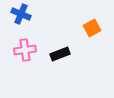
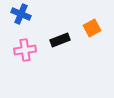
black rectangle: moved 14 px up
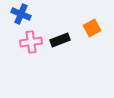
pink cross: moved 6 px right, 8 px up
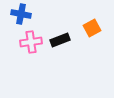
blue cross: rotated 12 degrees counterclockwise
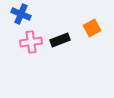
blue cross: rotated 12 degrees clockwise
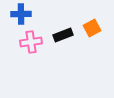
blue cross: rotated 24 degrees counterclockwise
black rectangle: moved 3 px right, 5 px up
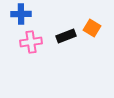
orange square: rotated 30 degrees counterclockwise
black rectangle: moved 3 px right, 1 px down
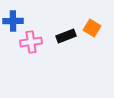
blue cross: moved 8 px left, 7 px down
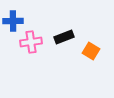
orange square: moved 1 px left, 23 px down
black rectangle: moved 2 px left, 1 px down
